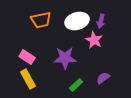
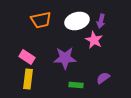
yellow rectangle: rotated 36 degrees clockwise
green rectangle: rotated 48 degrees clockwise
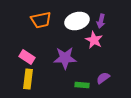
green rectangle: moved 6 px right
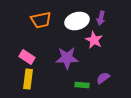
purple arrow: moved 3 px up
purple star: moved 2 px right
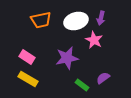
white ellipse: moved 1 px left
purple star: rotated 10 degrees counterclockwise
yellow rectangle: rotated 66 degrees counterclockwise
green rectangle: rotated 32 degrees clockwise
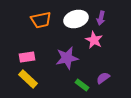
white ellipse: moved 2 px up
pink rectangle: rotated 42 degrees counterclockwise
yellow rectangle: rotated 12 degrees clockwise
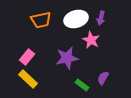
pink star: moved 3 px left
pink rectangle: rotated 42 degrees counterclockwise
purple semicircle: rotated 24 degrees counterclockwise
